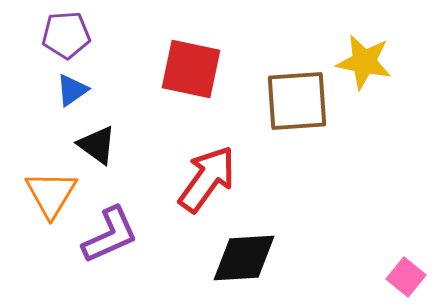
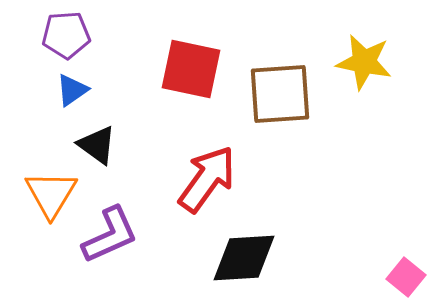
brown square: moved 17 px left, 7 px up
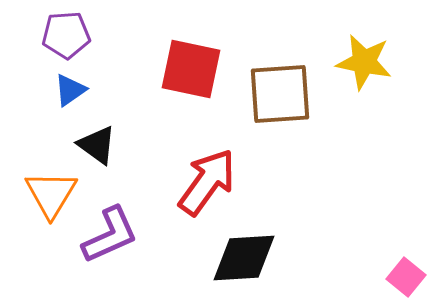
blue triangle: moved 2 px left
red arrow: moved 3 px down
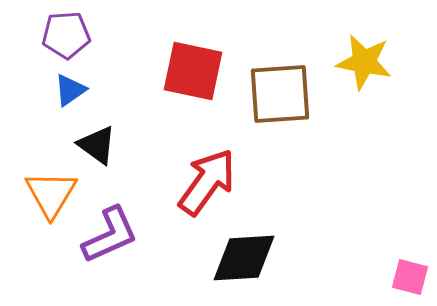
red square: moved 2 px right, 2 px down
pink square: moved 4 px right; rotated 24 degrees counterclockwise
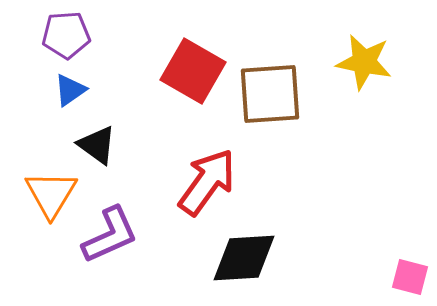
red square: rotated 18 degrees clockwise
brown square: moved 10 px left
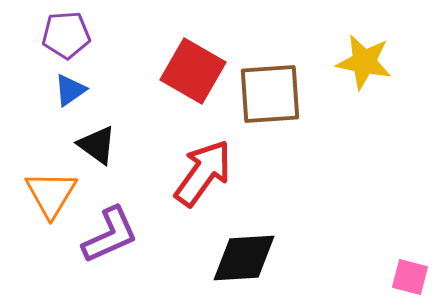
red arrow: moved 4 px left, 9 px up
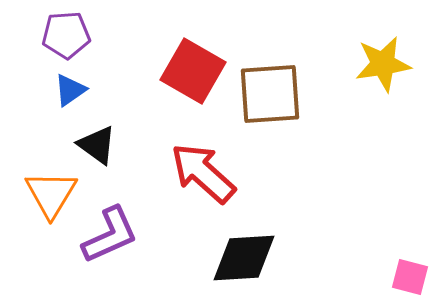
yellow star: moved 19 px right, 2 px down; rotated 20 degrees counterclockwise
red arrow: rotated 84 degrees counterclockwise
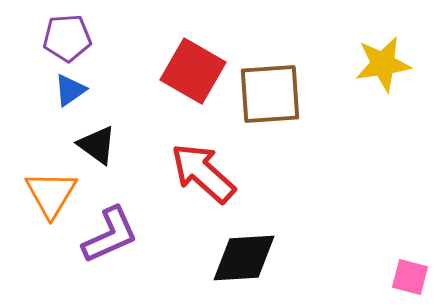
purple pentagon: moved 1 px right, 3 px down
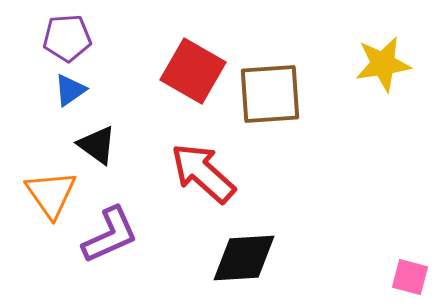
orange triangle: rotated 6 degrees counterclockwise
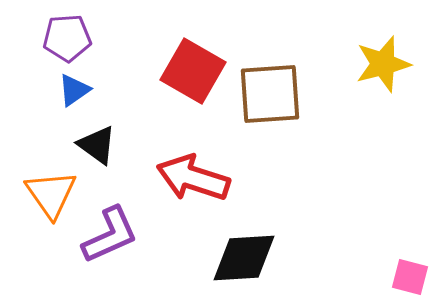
yellow star: rotated 6 degrees counterclockwise
blue triangle: moved 4 px right
red arrow: moved 10 px left, 5 px down; rotated 24 degrees counterclockwise
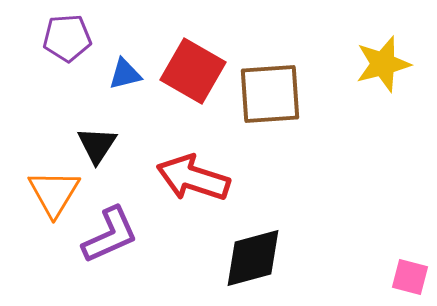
blue triangle: moved 51 px right, 16 px up; rotated 21 degrees clockwise
black triangle: rotated 27 degrees clockwise
orange triangle: moved 3 px right, 1 px up; rotated 6 degrees clockwise
black diamond: moved 9 px right; rotated 12 degrees counterclockwise
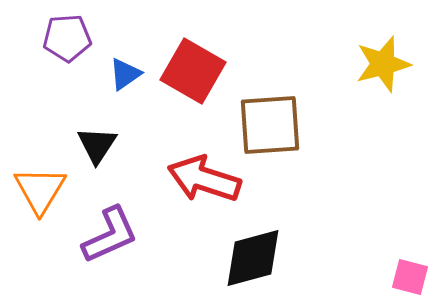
blue triangle: rotated 21 degrees counterclockwise
brown square: moved 31 px down
red arrow: moved 11 px right, 1 px down
orange triangle: moved 14 px left, 3 px up
